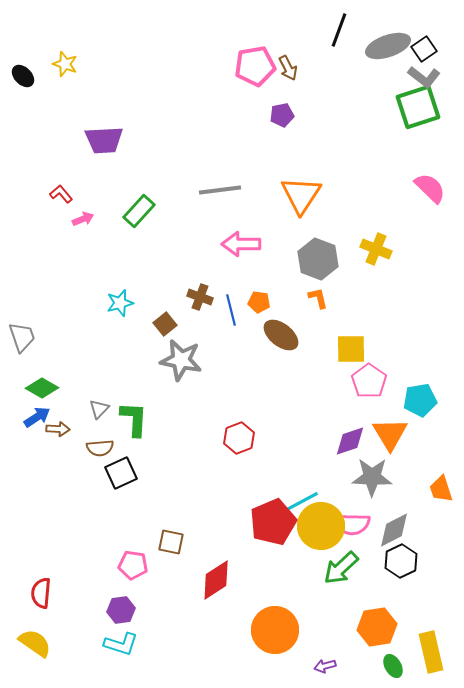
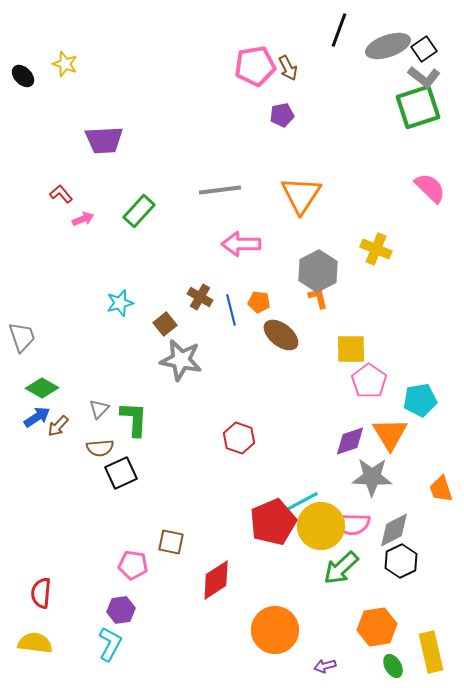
gray hexagon at (318, 259): moved 12 px down; rotated 12 degrees clockwise
brown cross at (200, 297): rotated 10 degrees clockwise
brown arrow at (58, 429): moved 3 px up; rotated 130 degrees clockwise
red hexagon at (239, 438): rotated 20 degrees counterclockwise
yellow semicircle at (35, 643): rotated 28 degrees counterclockwise
cyan L-shape at (121, 644): moved 11 px left; rotated 80 degrees counterclockwise
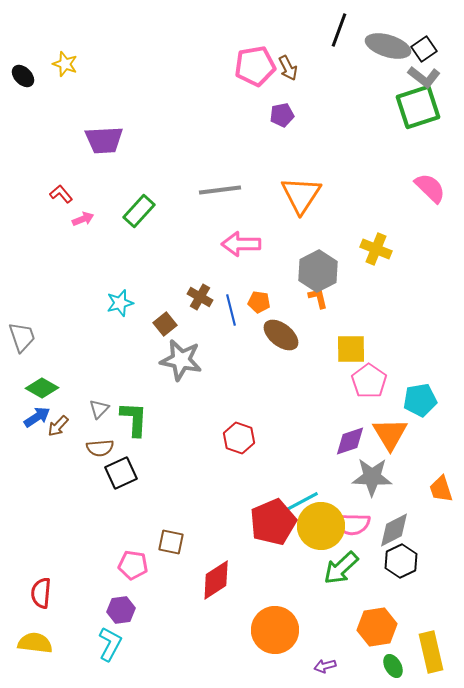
gray ellipse at (388, 46): rotated 36 degrees clockwise
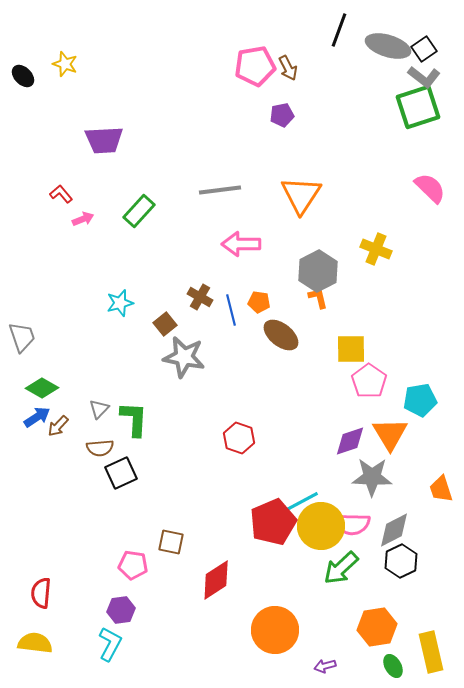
gray star at (181, 360): moved 3 px right, 3 px up
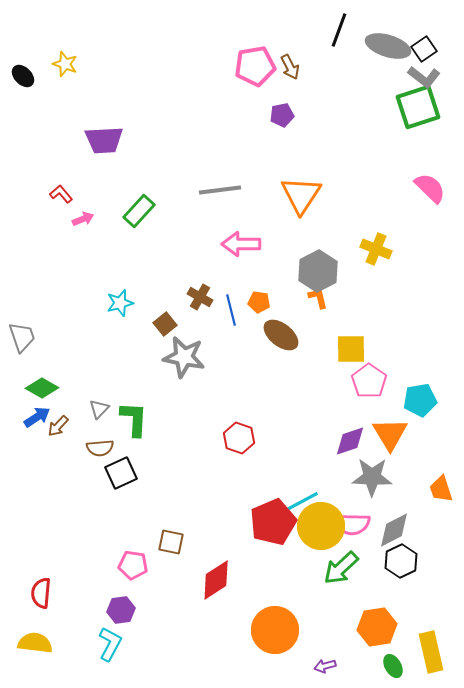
brown arrow at (288, 68): moved 2 px right, 1 px up
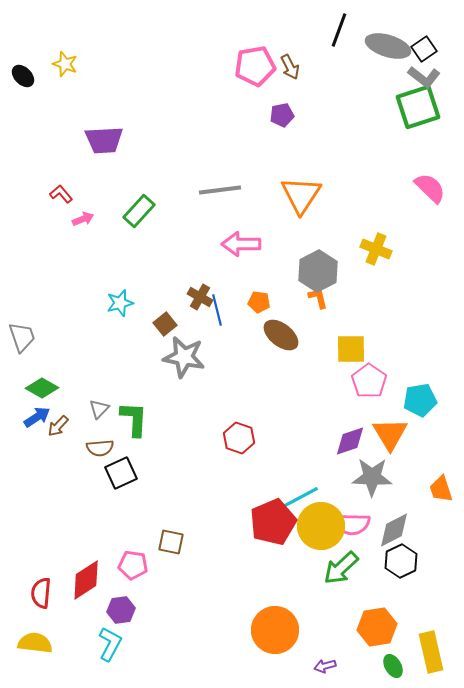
blue line at (231, 310): moved 14 px left
cyan line at (301, 502): moved 5 px up
red diamond at (216, 580): moved 130 px left
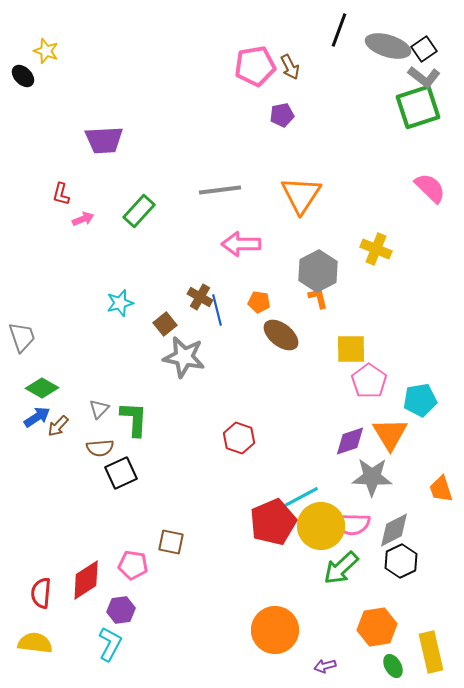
yellow star at (65, 64): moved 19 px left, 13 px up
red L-shape at (61, 194): rotated 125 degrees counterclockwise
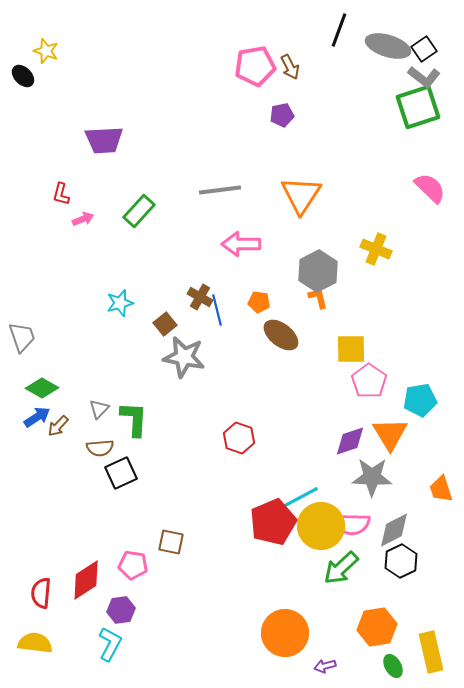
orange circle at (275, 630): moved 10 px right, 3 px down
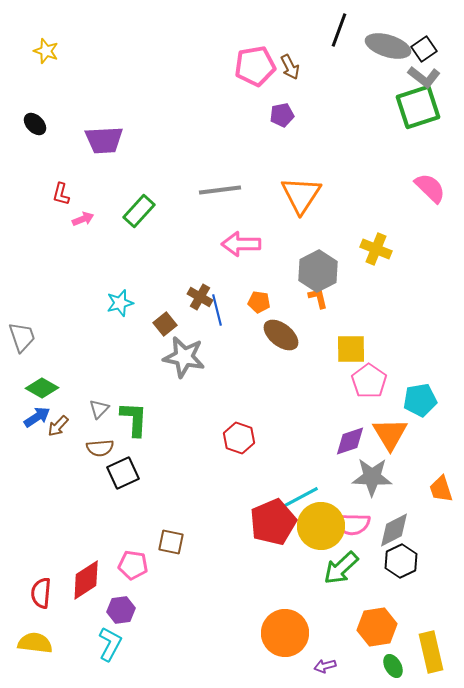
black ellipse at (23, 76): moved 12 px right, 48 px down
black square at (121, 473): moved 2 px right
